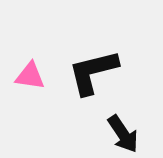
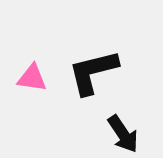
pink triangle: moved 2 px right, 2 px down
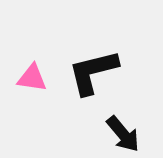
black arrow: rotated 6 degrees counterclockwise
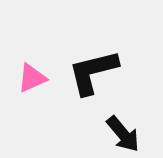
pink triangle: rotated 32 degrees counterclockwise
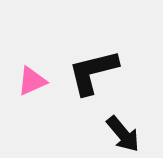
pink triangle: moved 3 px down
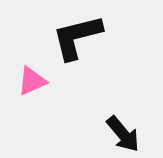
black L-shape: moved 16 px left, 35 px up
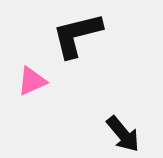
black L-shape: moved 2 px up
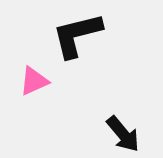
pink triangle: moved 2 px right
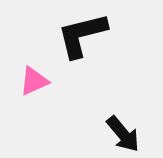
black L-shape: moved 5 px right
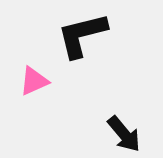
black arrow: moved 1 px right
